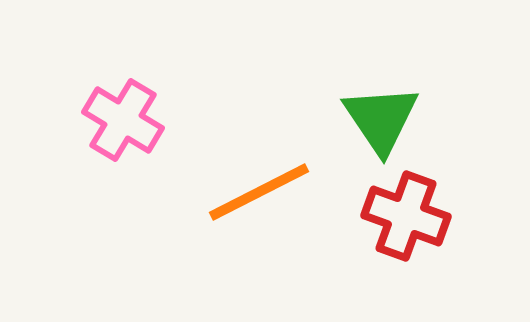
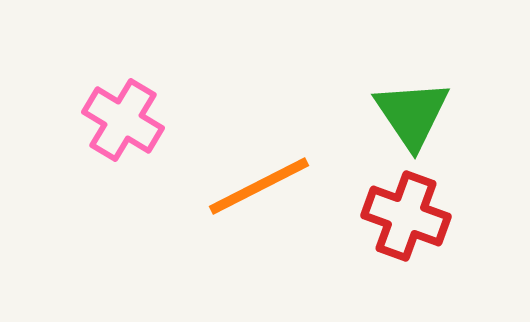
green triangle: moved 31 px right, 5 px up
orange line: moved 6 px up
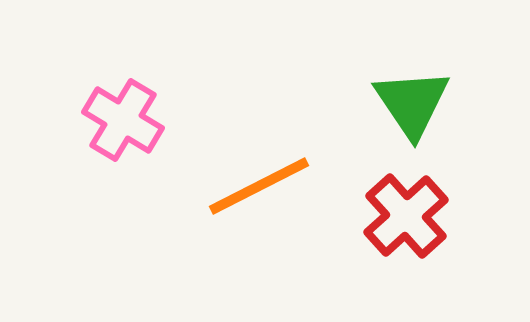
green triangle: moved 11 px up
red cross: rotated 28 degrees clockwise
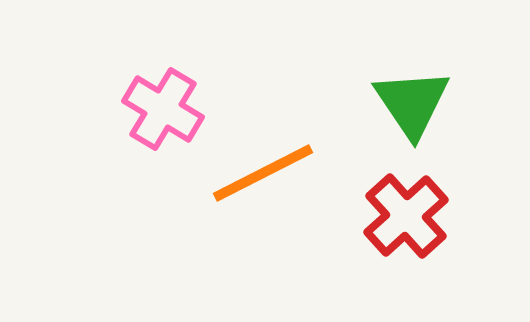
pink cross: moved 40 px right, 11 px up
orange line: moved 4 px right, 13 px up
